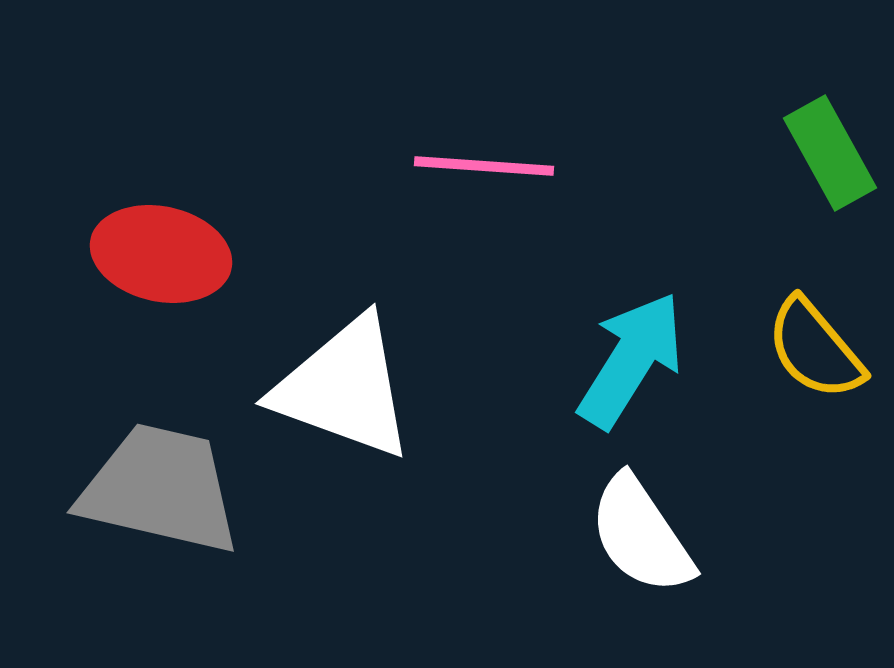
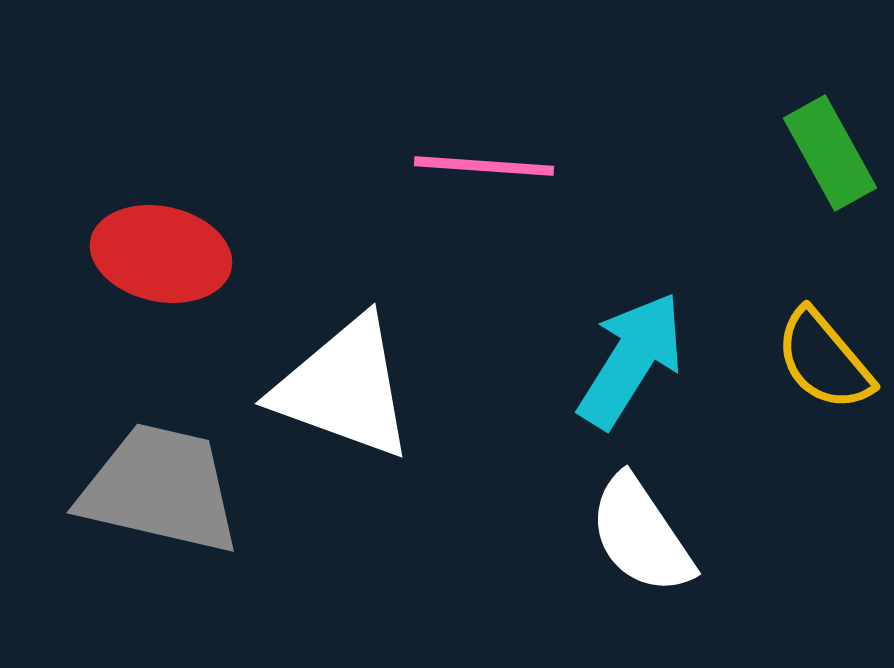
yellow semicircle: moved 9 px right, 11 px down
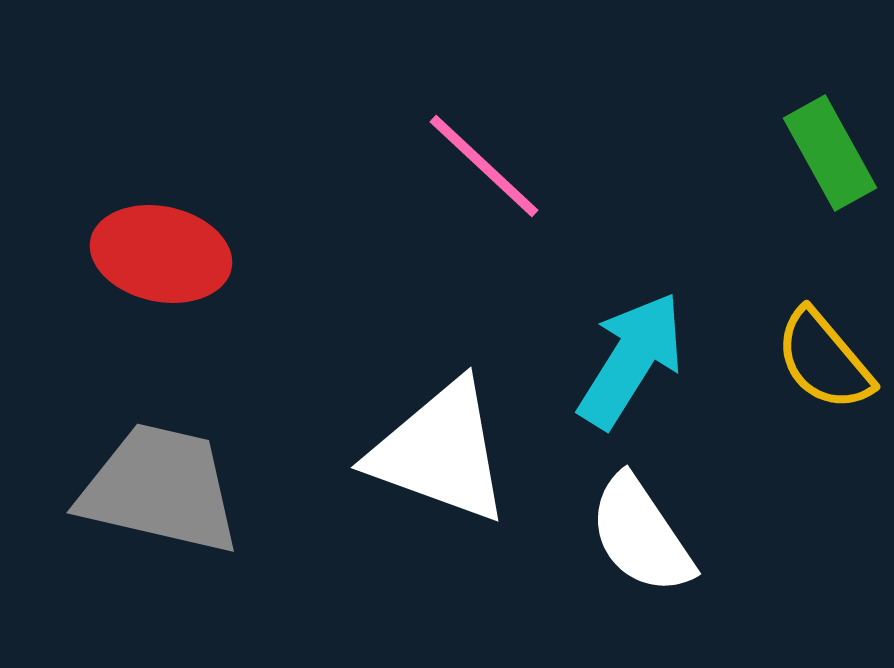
pink line: rotated 39 degrees clockwise
white triangle: moved 96 px right, 64 px down
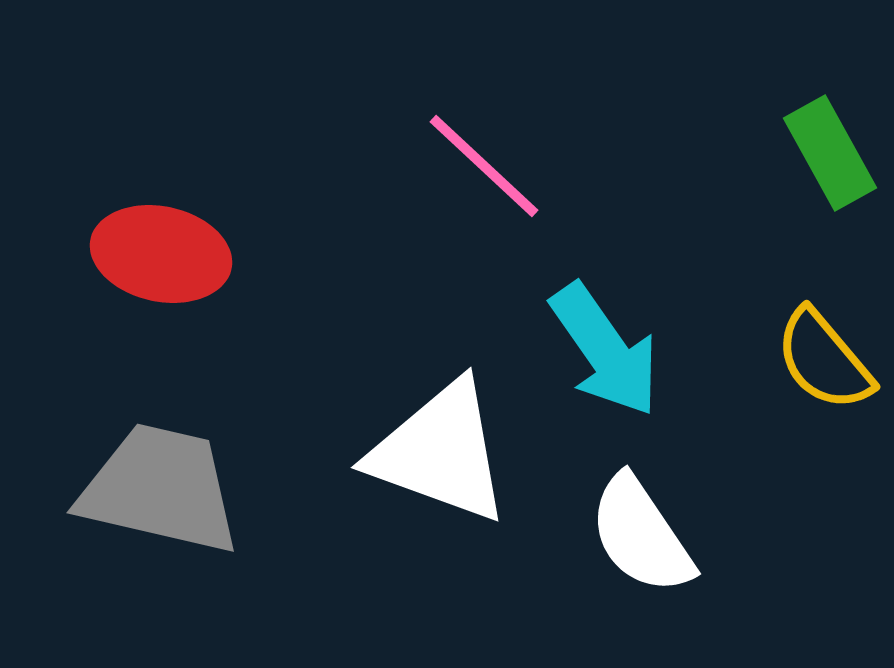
cyan arrow: moved 26 px left, 10 px up; rotated 113 degrees clockwise
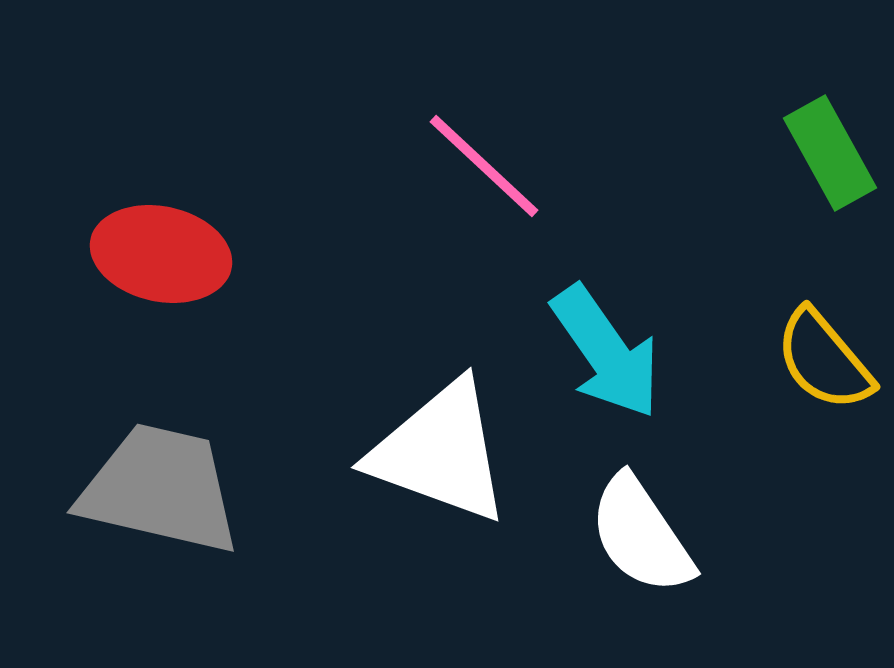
cyan arrow: moved 1 px right, 2 px down
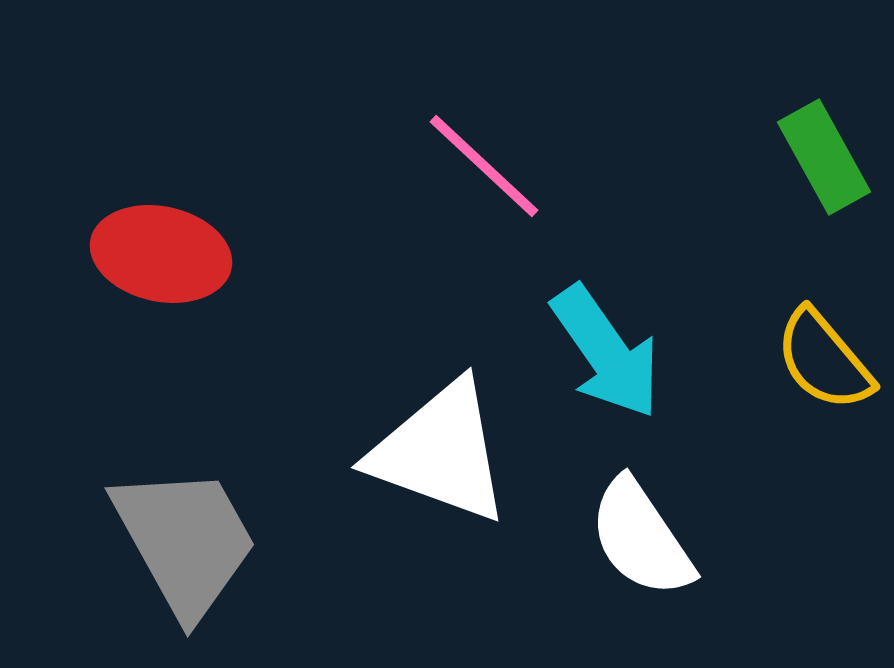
green rectangle: moved 6 px left, 4 px down
gray trapezoid: moved 25 px right, 52 px down; rotated 48 degrees clockwise
white semicircle: moved 3 px down
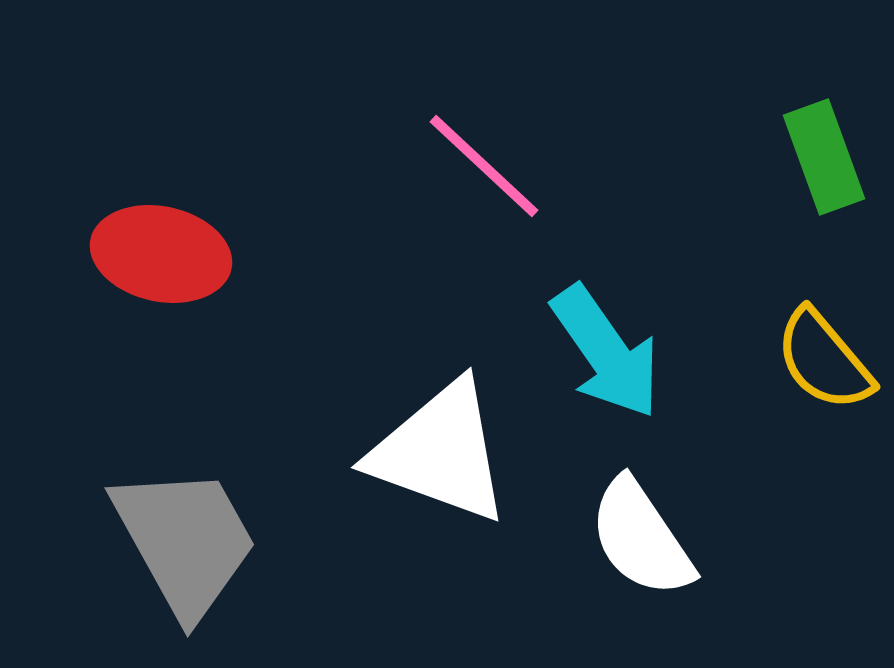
green rectangle: rotated 9 degrees clockwise
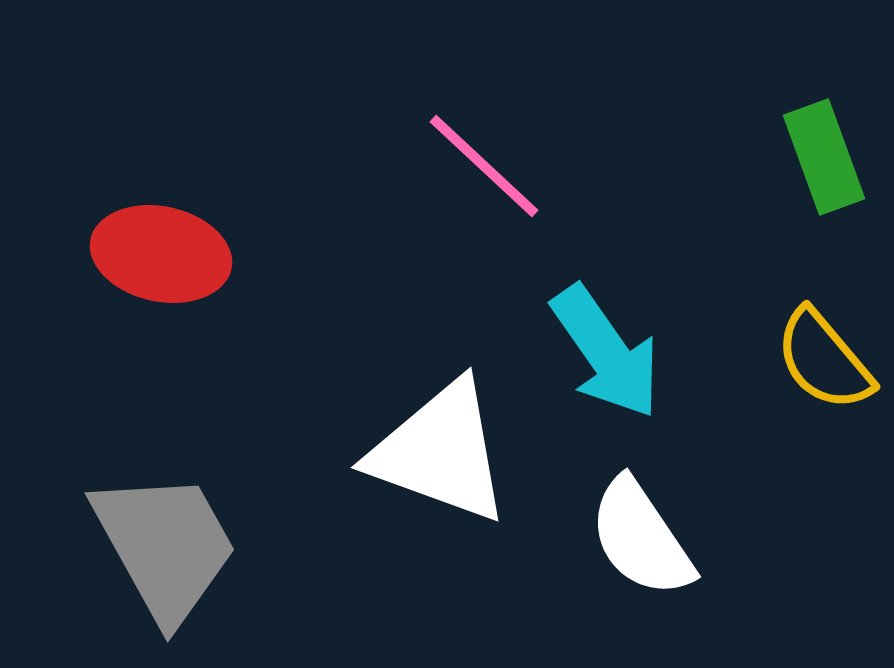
gray trapezoid: moved 20 px left, 5 px down
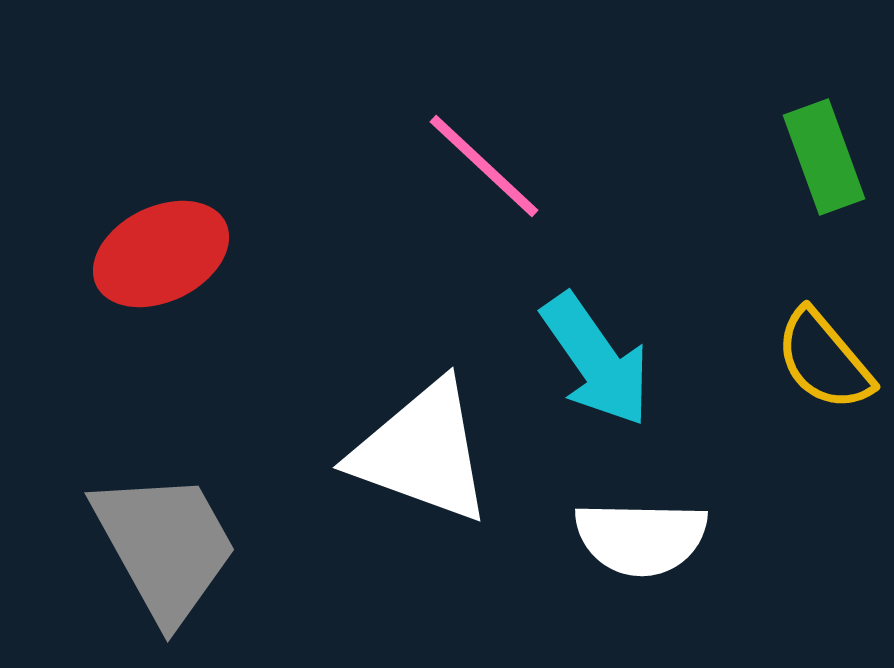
red ellipse: rotated 38 degrees counterclockwise
cyan arrow: moved 10 px left, 8 px down
white triangle: moved 18 px left
white semicircle: rotated 55 degrees counterclockwise
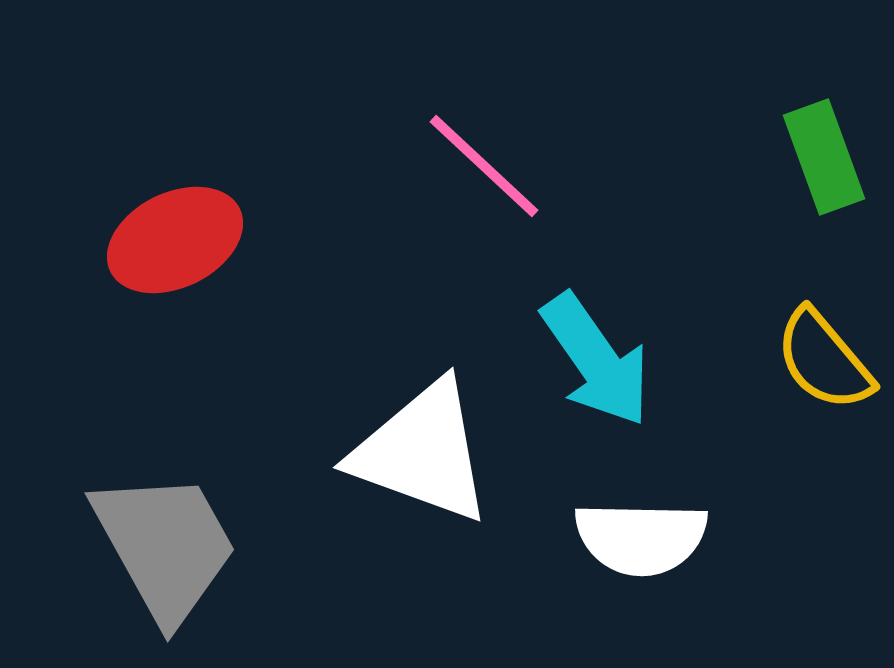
red ellipse: moved 14 px right, 14 px up
